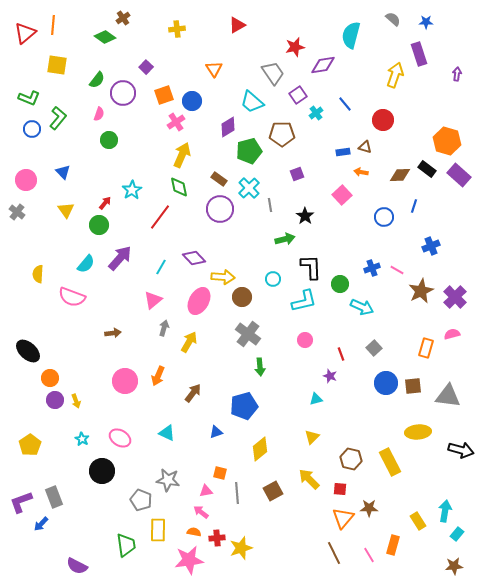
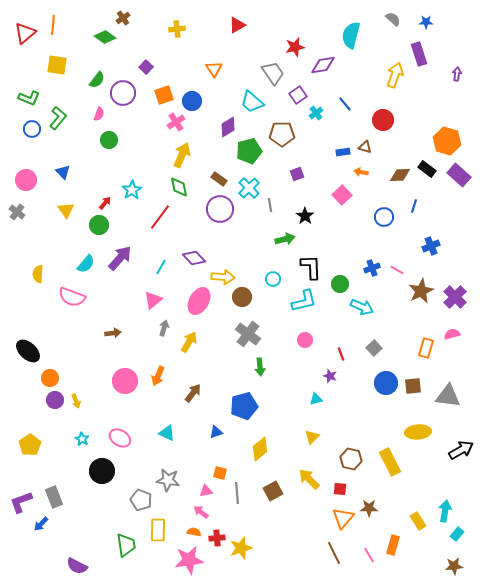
black arrow at (461, 450): rotated 45 degrees counterclockwise
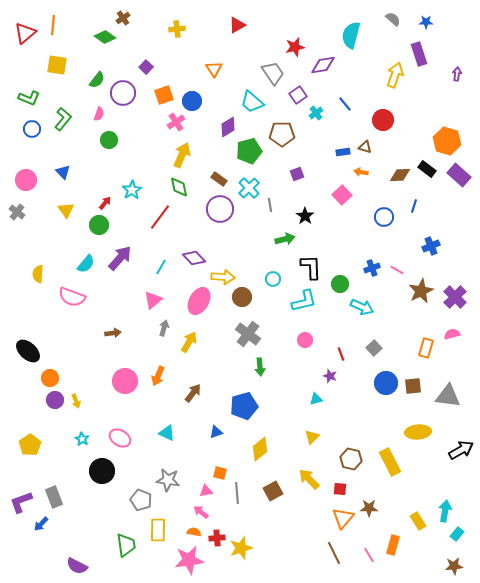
green L-shape at (58, 118): moved 5 px right, 1 px down
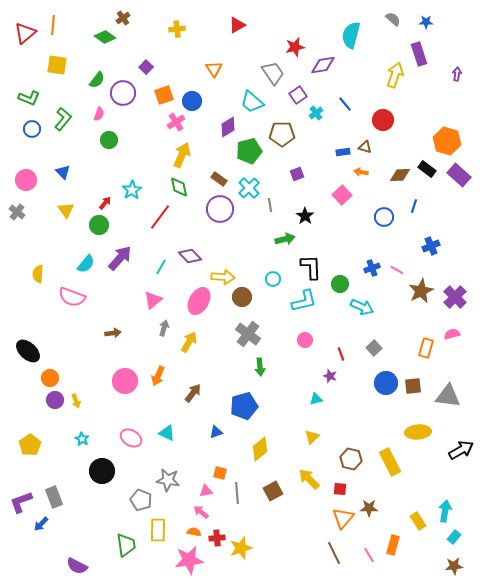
purple diamond at (194, 258): moved 4 px left, 2 px up
pink ellipse at (120, 438): moved 11 px right
cyan rectangle at (457, 534): moved 3 px left, 3 px down
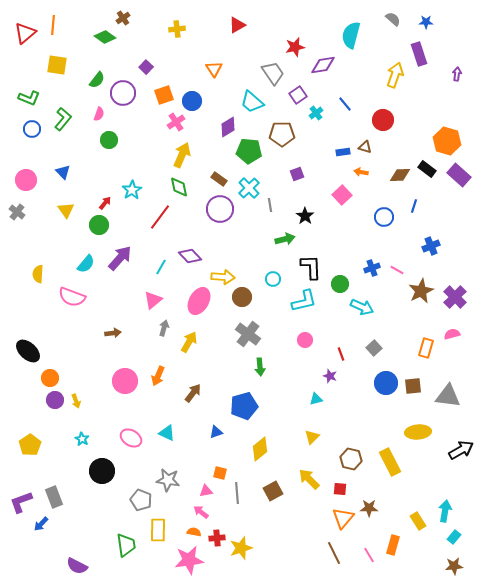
green pentagon at (249, 151): rotated 20 degrees clockwise
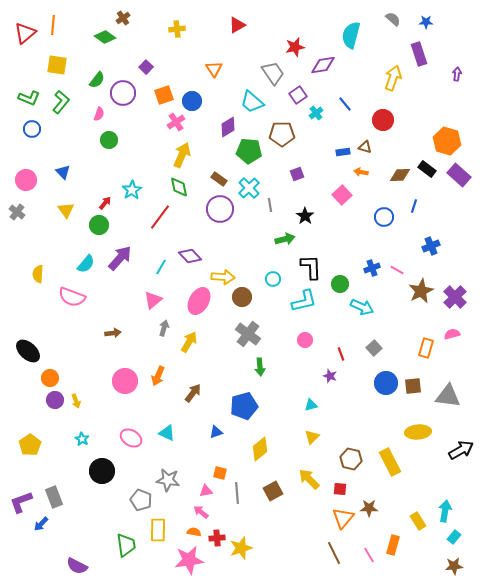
yellow arrow at (395, 75): moved 2 px left, 3 px down
green L-shape at (63, 119): moved 2 px left, 17 px up
cyan triangle at (316, 399): moved 5 px left, 6 px down
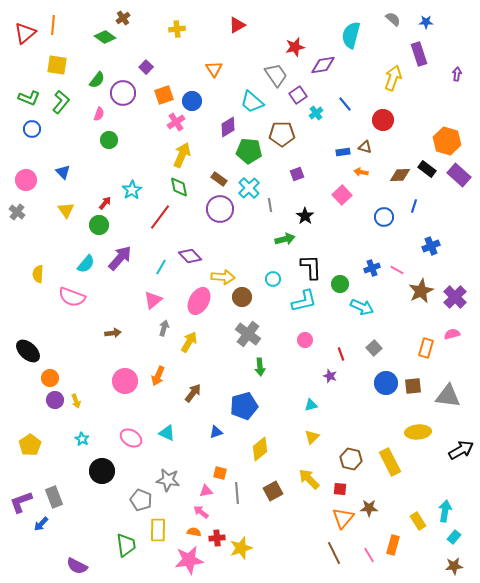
gray trapezoid at (273, 73): moved 3 px right, 2 px down
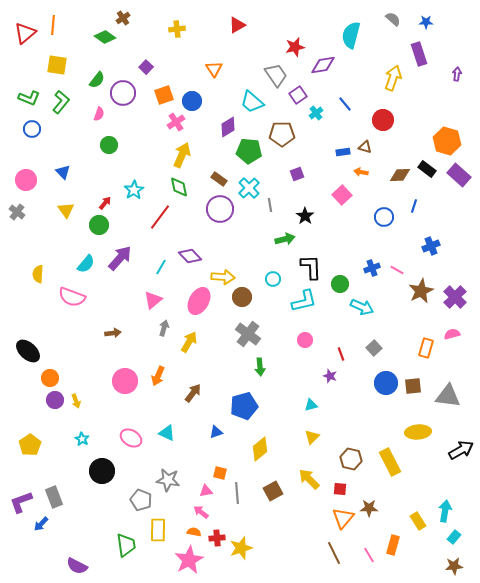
green circle at (109, 140): moved 5 px down
cyan star at (132, 190): moved 2 px right
pink star at (189, 560): rotated 20 degrees counterclockwise
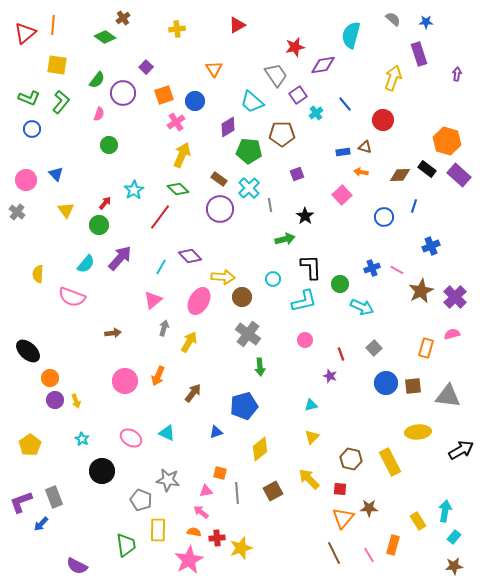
blue circle at (192, 101): moved 3 px right
blue triangle at (63, 172): moved 7 px left, 2 px down
green diamond at (179, 187): moved 1 px left, 2 px down; rotated 35 degrees counterclockwise
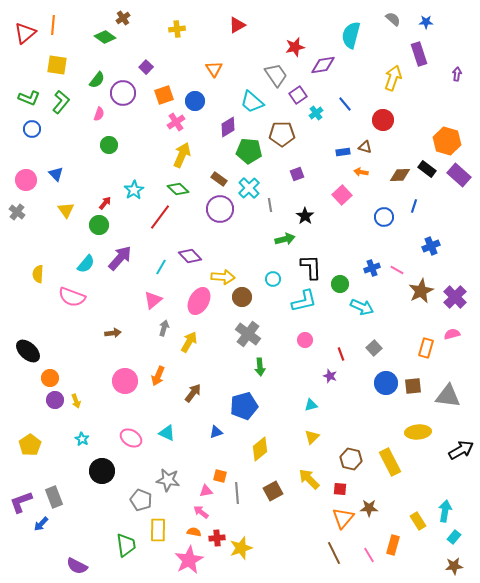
orange square at (220, 473): moved 3 px down
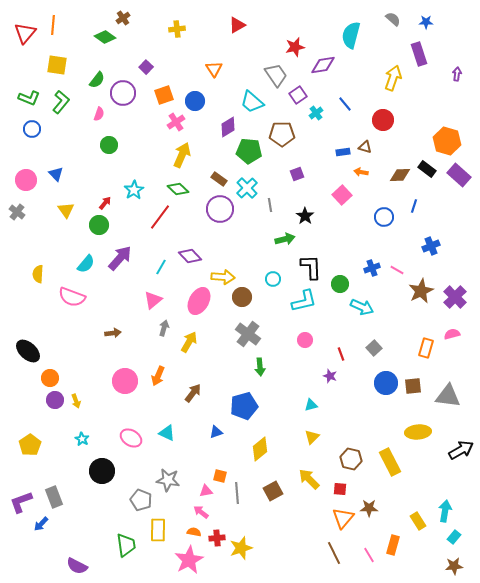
red triangle at (25, 33): rotated 10 degrees counterclockwise
cyan cross at (249, 188): moved 2 px left
